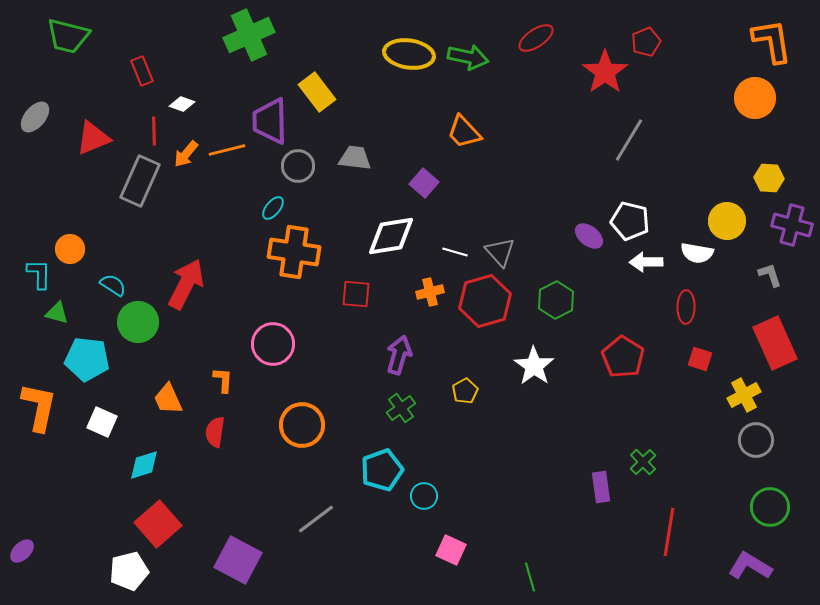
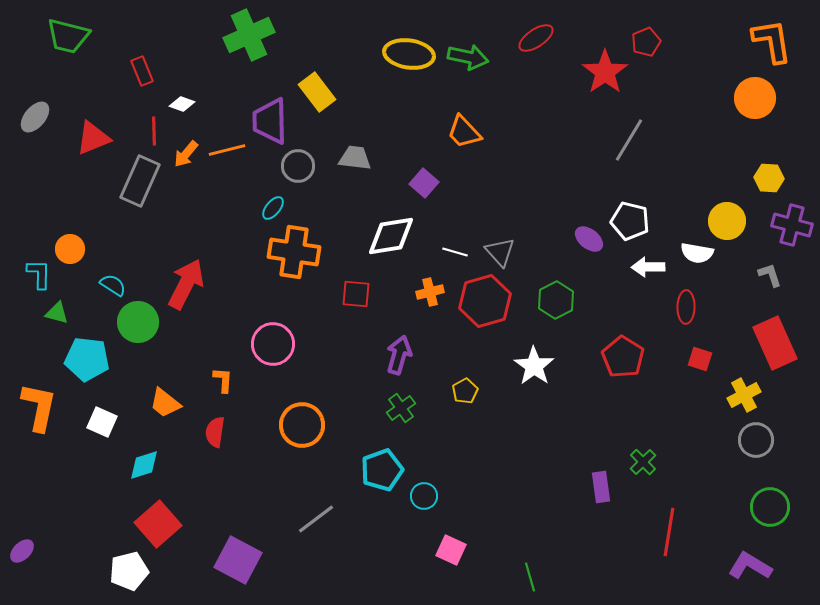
purple ellipse at (589, 236): moved 3 px down
white arrow at (646, 262): moved 2 px right, 5 px down
orange trapezoid at (168, 399): moved 3 px left, 4 px down; rotated 28 degrees counterclockwise
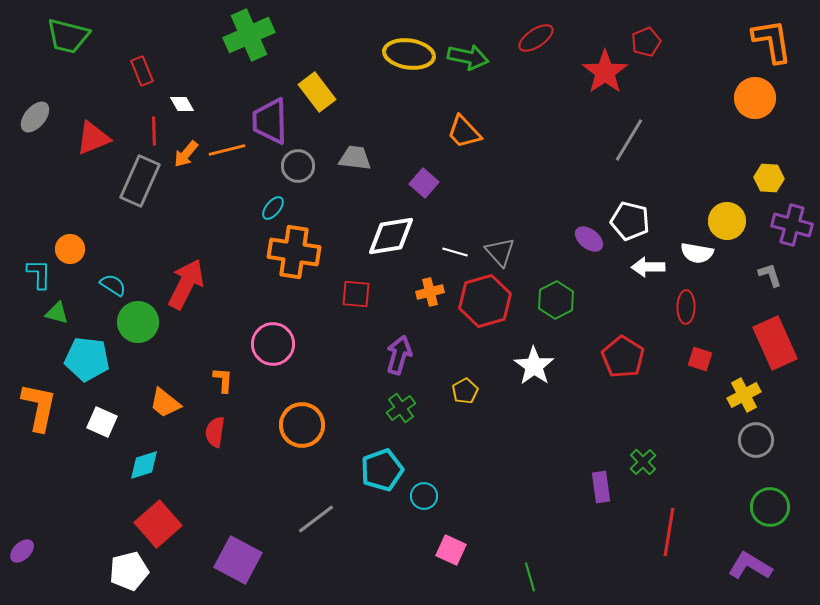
white diamond at (182, 104): rotated 40 degrees clockwise
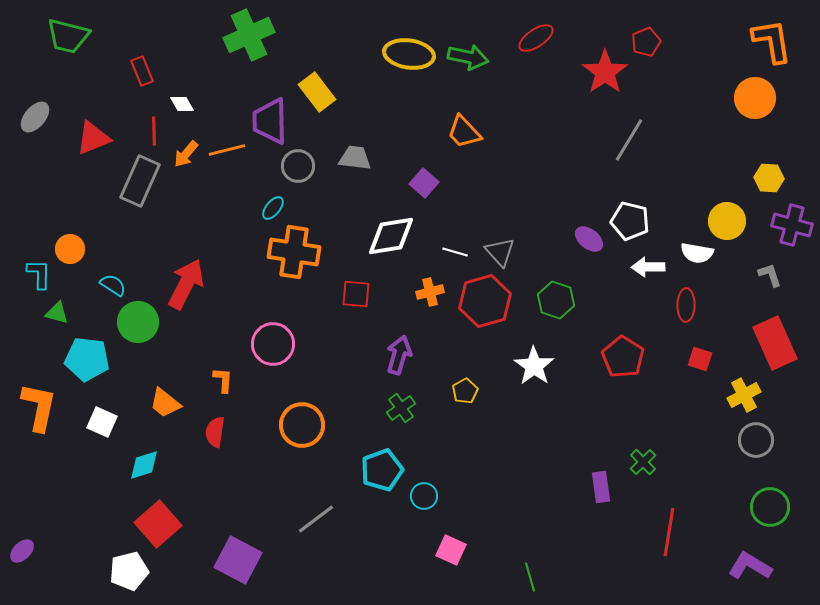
green hexagon at (556, 300): rotated 15 degrees counterclockwise
red ellipse at (686, 307): moved 2 px up
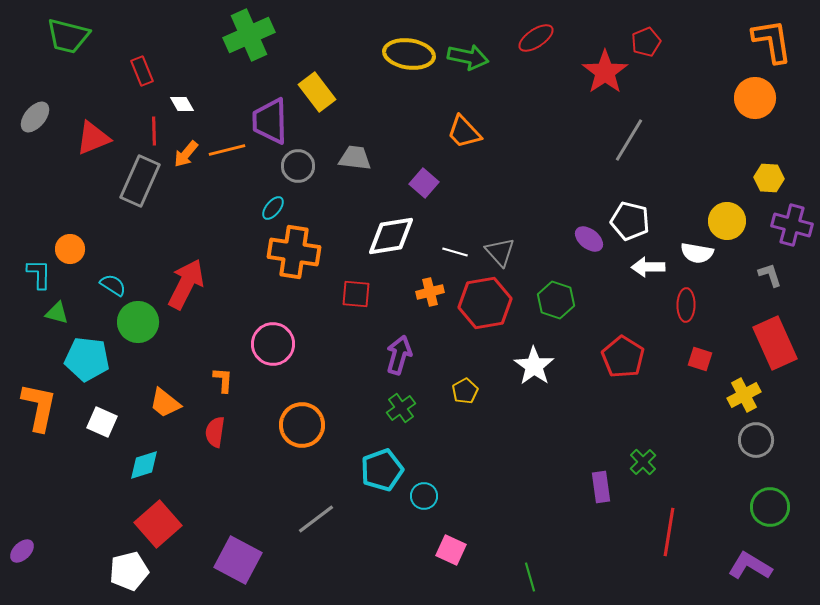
red hexagon at (485, 301): moved 2 px down; rotated 6 degrees clockwise
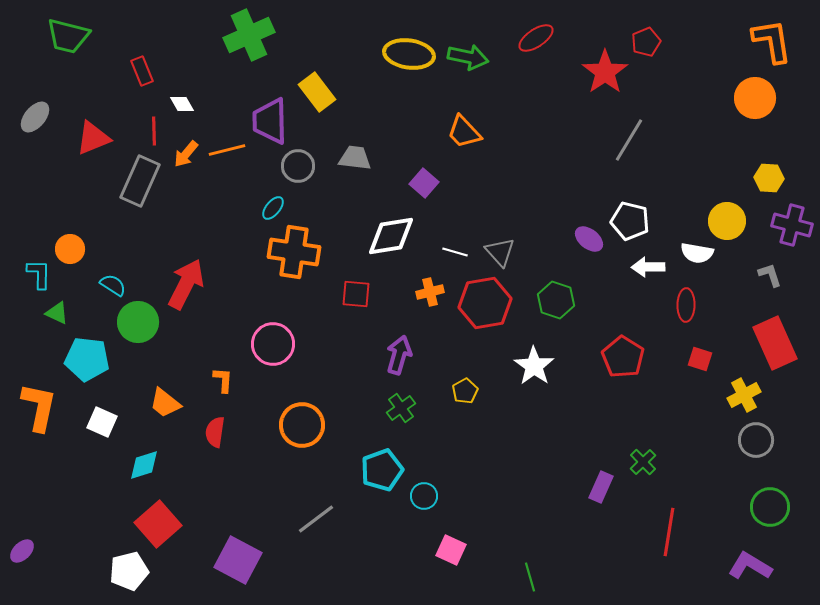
green triangle at (57, 313): rotated 10 degrees clockwise
purple rectangle at (601, 487): rotated 32 degrees clockwise
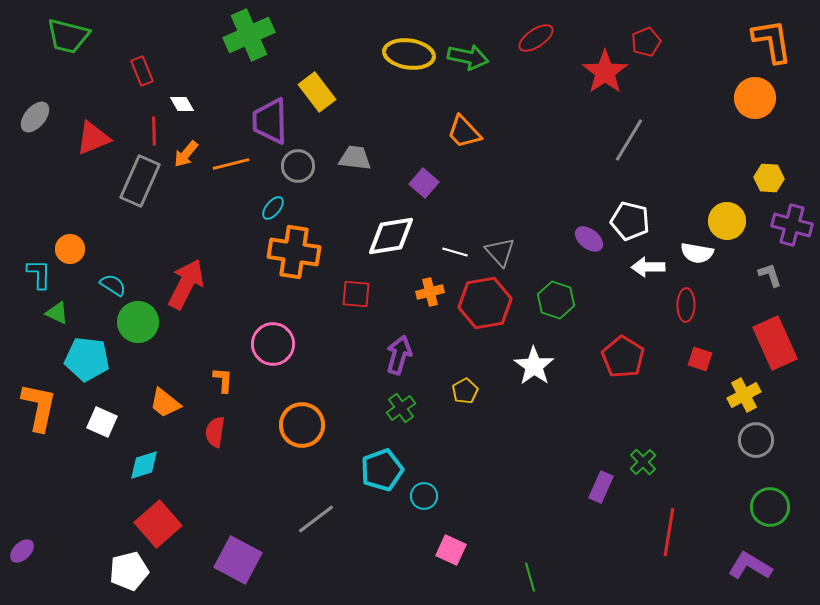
orange line at (227, 150): moved 4 px right, 14 px down
